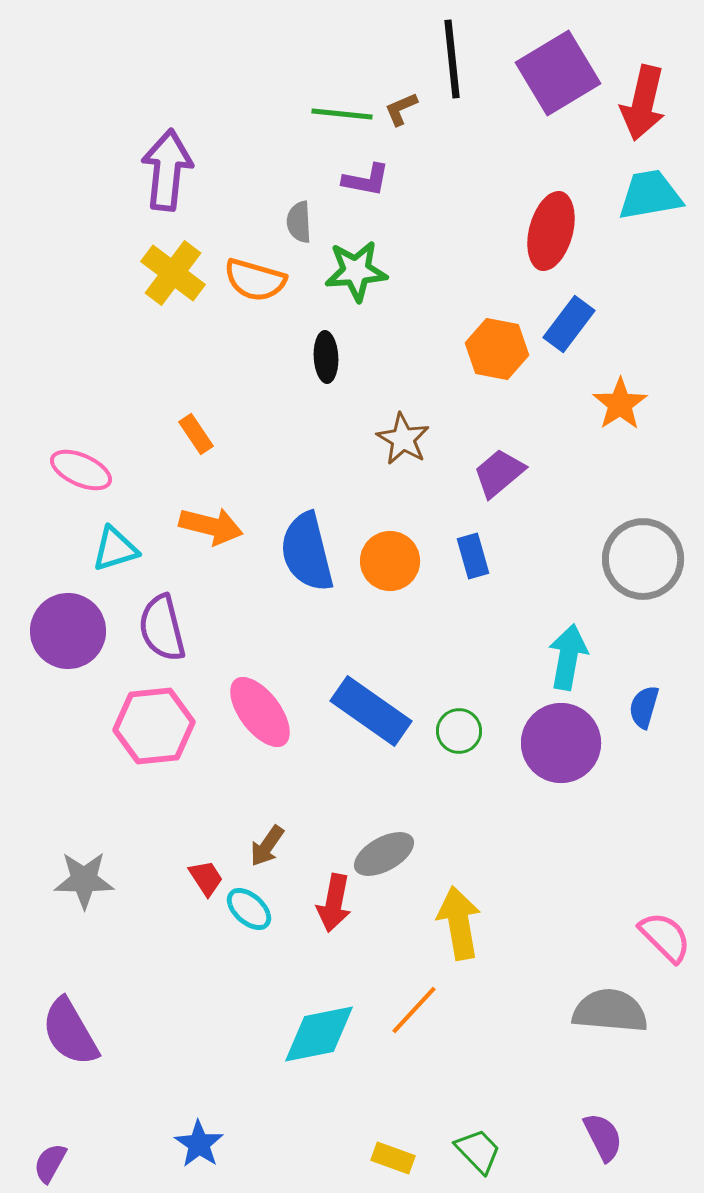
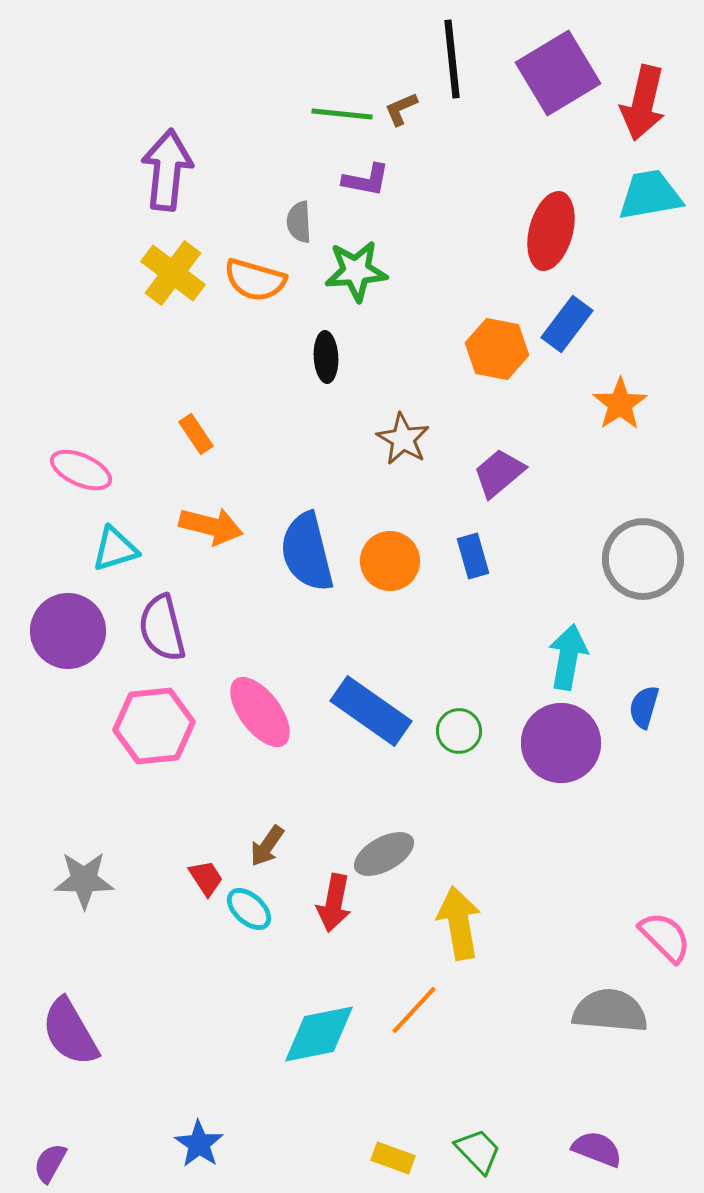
blue rectangle at (569, 324): moved 2 px left
purple semicircle at (603, 1137): moved 6 px left, 12 px down; rotated 42 degrees counterclockwise
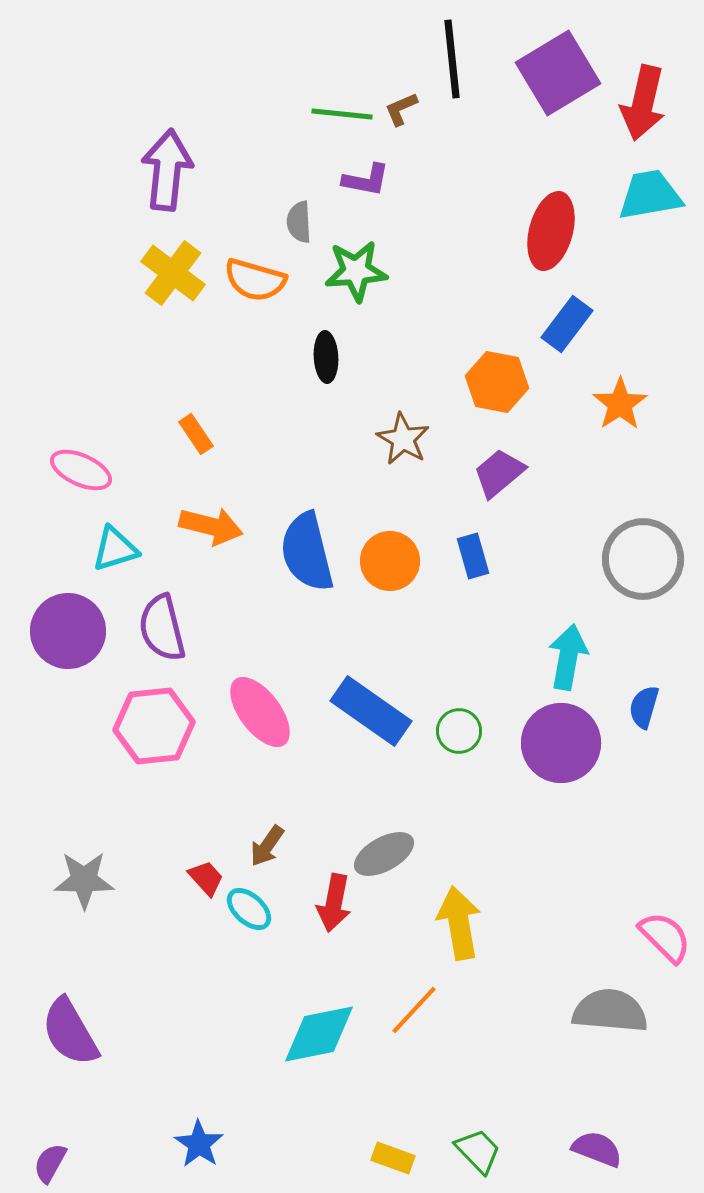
orange hexagon at (497, 349): moved 33 px down
red trapezoid at (206, 878): rotated 9 degrees counterclockwise
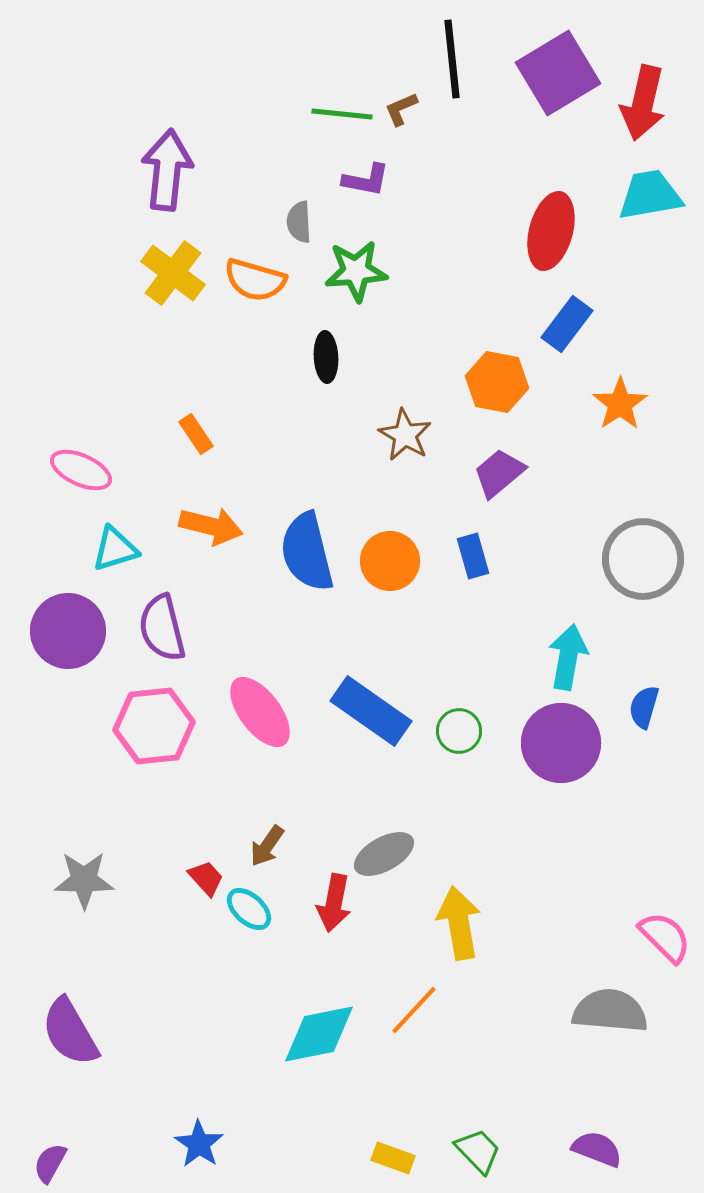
brown star at (403, 439): moved 2 px right, 4 px up
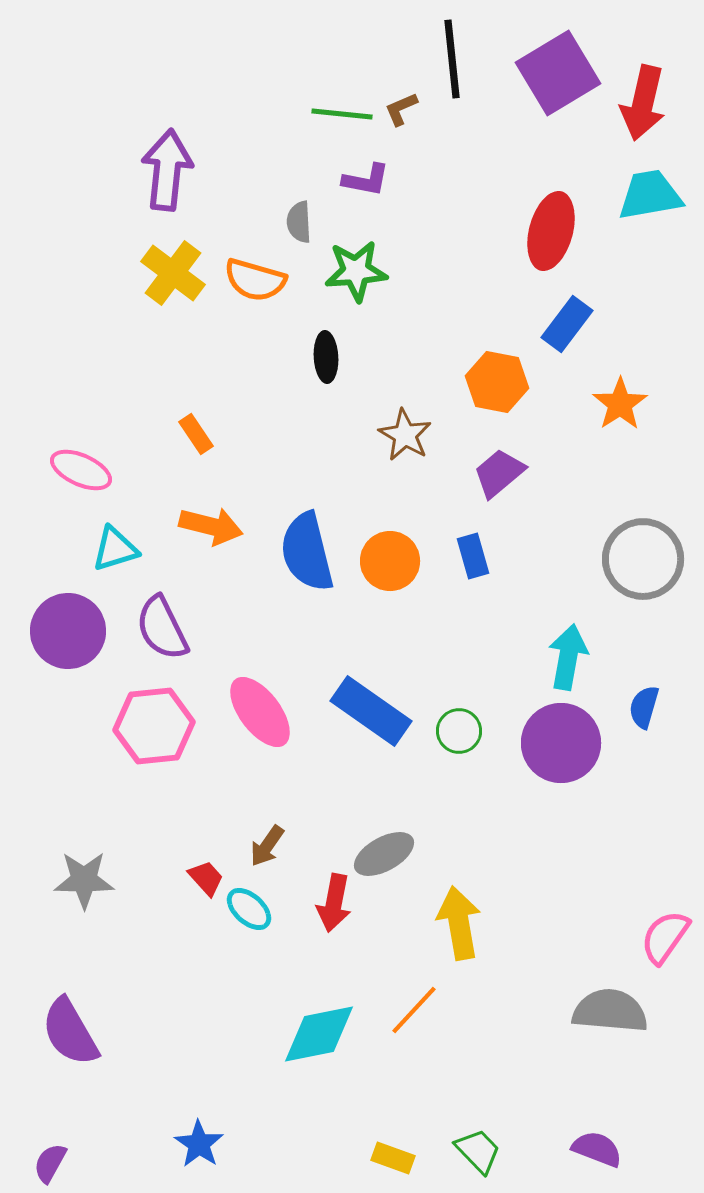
purple semicircle at (162, 628): rotated 12 degrees counterclockwise
pink semicircle at (665, 937): rotated 100 degrees counterclockwise
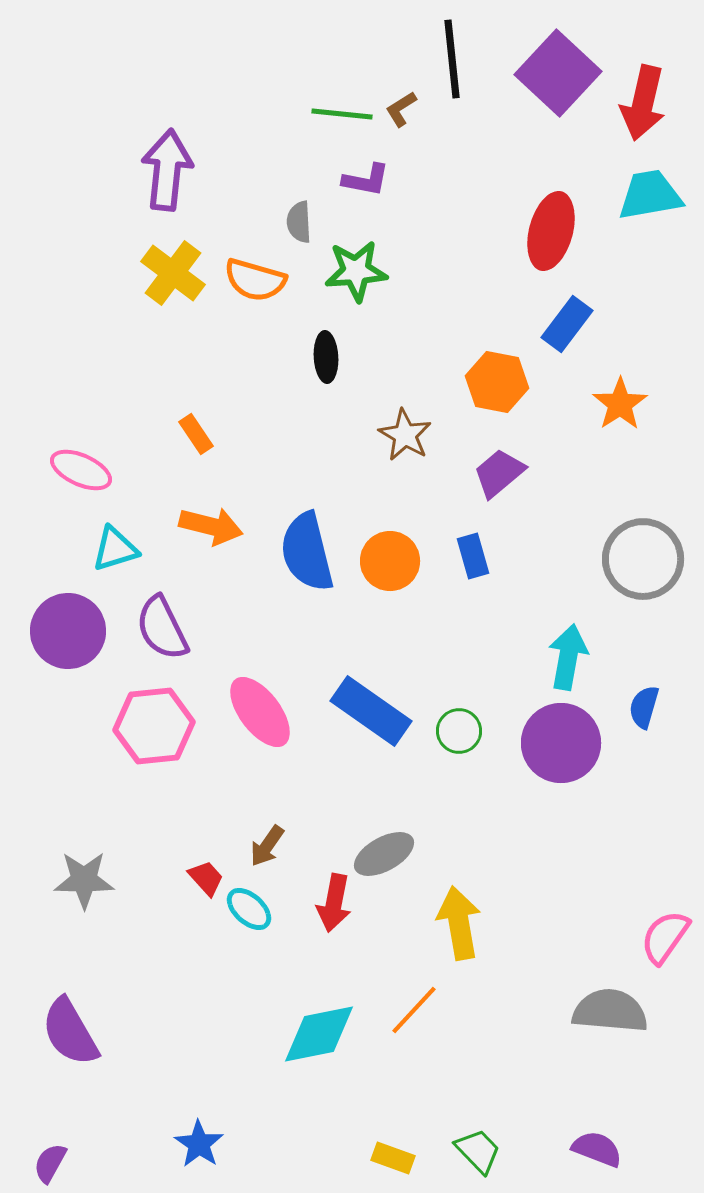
purple square at (558, 73): rotated 16 degrees counterclockwise
brown L-shape at (401, 109): rotated 9 degrees counterclockwise
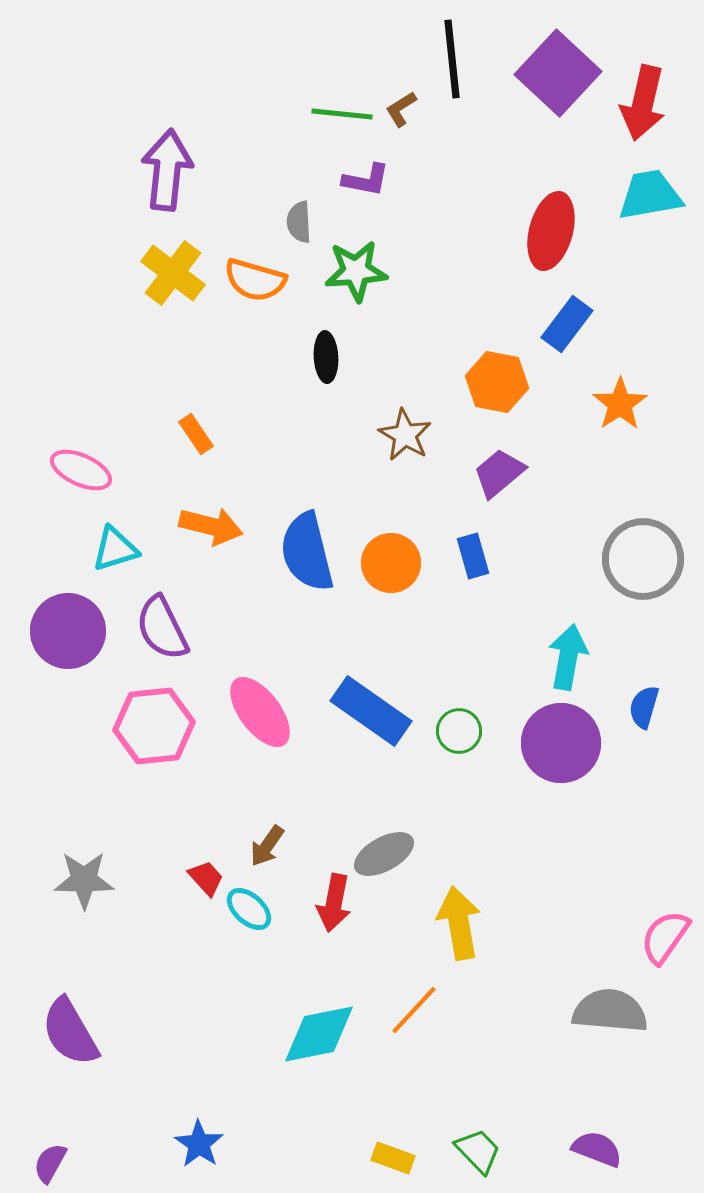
orange circle at (390, 561): moved 1 px right, 2 px down
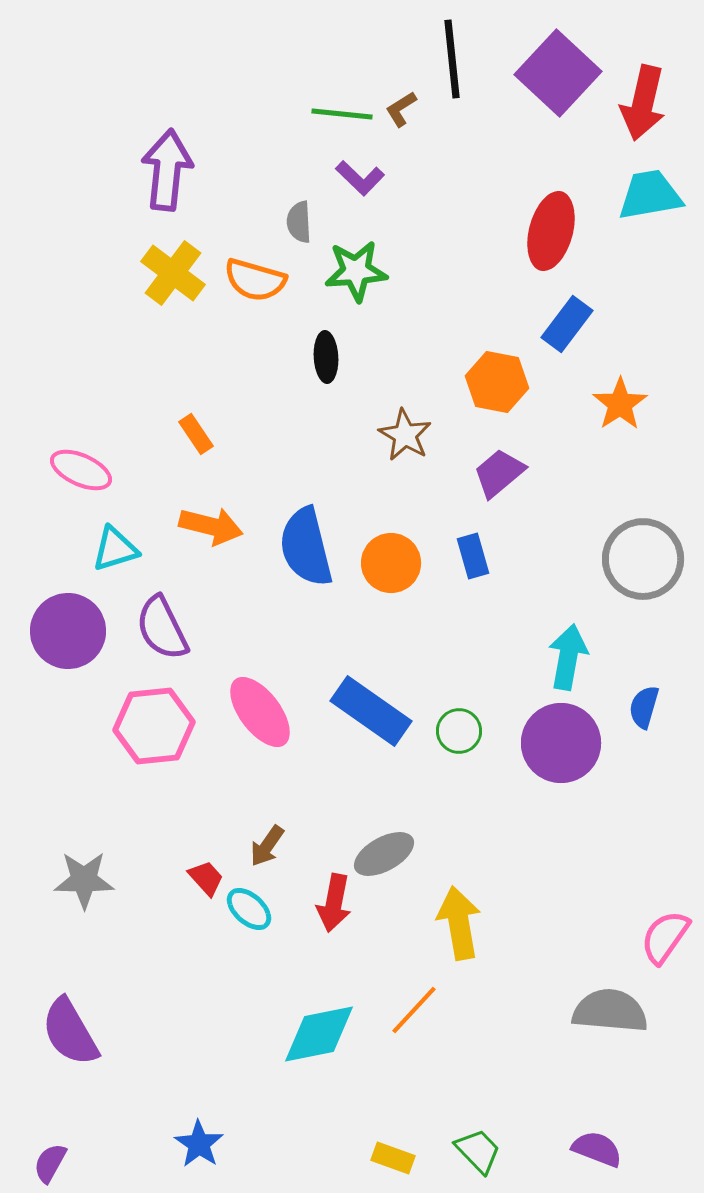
purple L-shape at (366, 180): moved 6 px left, 2 px up; rotated 33 degrees clockwise
blue semicircle at (307, 552): moved 1 px left, 5 px up
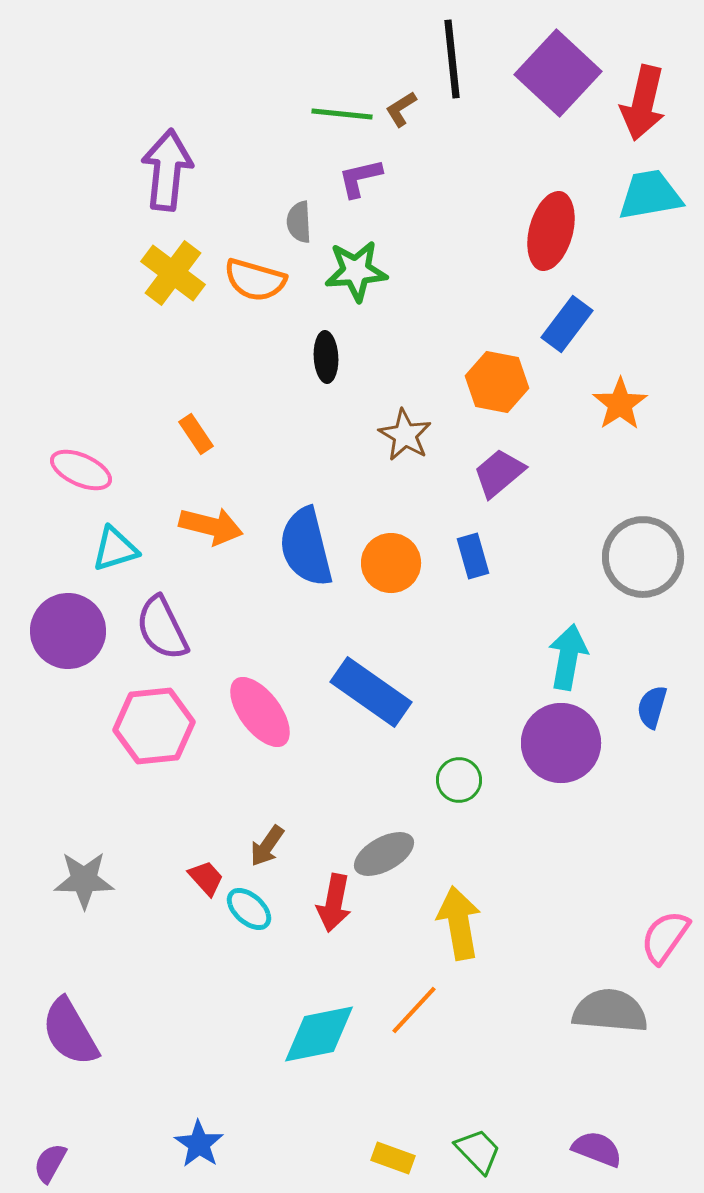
purple L-shape at (360, 178): rotated 123 degrees clockwise
gray circle at (643, 559): moved 2 px up
blue semicircle at (644, 707): moved 8 px right
blue rectangle at (371, 711): moved 19 px up
green circle at (459, 731): moved 49 px down
